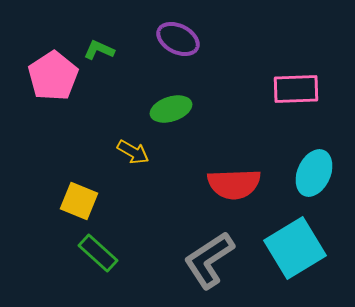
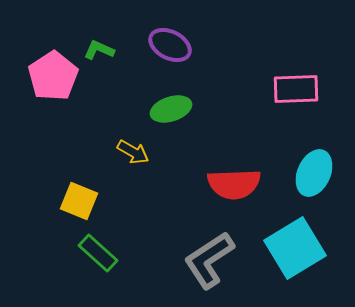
purple ellipse: moved 8 px left, 6 px down
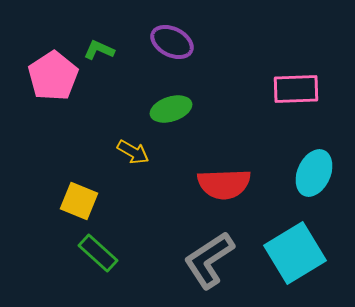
purple ellipse: moved 2 px right, 3 px up
red semicircle: moved 10 px left
cyan square: moved 5 px down
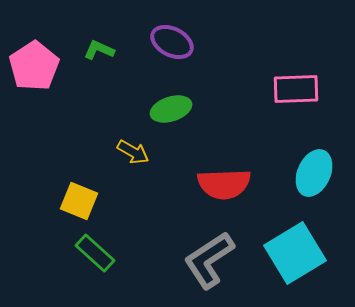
pink pentagon: moved 19 px left, 10 px up
green rectangle: moved 3 px left
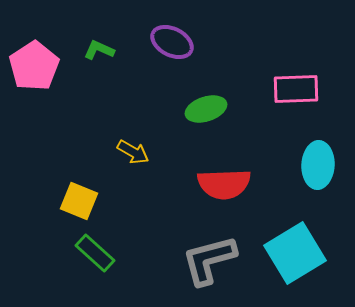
green ellipse: moved 35 px right
cyan ellipse: moved 4 px right, 8 px up; rotated 21 degrees counterclockwise
gray L-shape: rotated 18 degrees clockwise
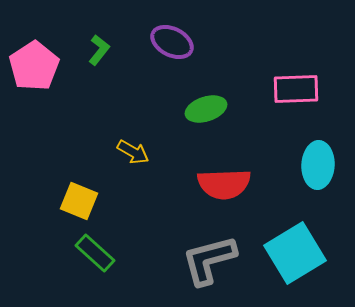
green L-shape: rotated 104 degrees clockwise
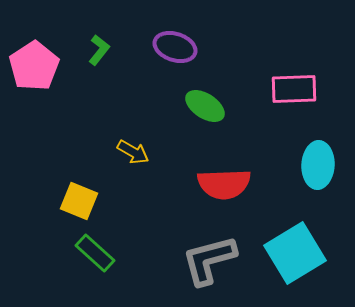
purple ellipse: moved 3 px right, 5 px down; rotated 9 degrees counterclockwise
pink rectangle: moved 2 px left
green ellipse: moved 1 px left, 3 px up; rotated 51 degrees clockwise
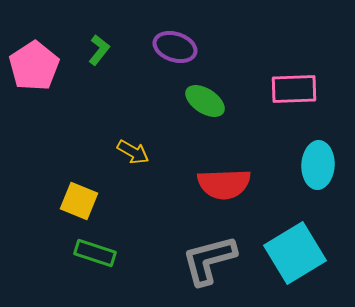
green ellipse: moved 5 px up
green rectangle: rotated 24 degrees counterclockwise
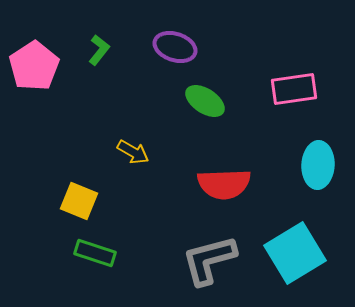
pink rectangle: rotated 6 degrees counterclockwise
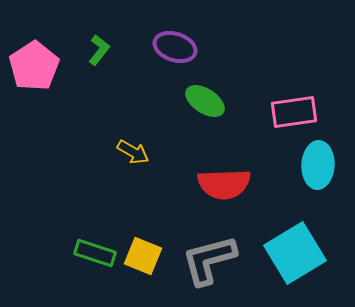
pink rectangle: moved 23 px down
yellow square: moved 64 px right, 55 px down
